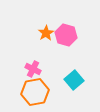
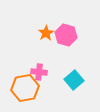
pink cross: moved 6 px right, 3 px down; rotated 21 degrees counterclockwise
orange hexagon: moved 10 px left, 4 px up
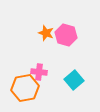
orange star: rotated 21 degrees counterclockwise
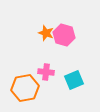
pink hexagon: moved 2 px left
pink cross: moved 7 px right
cyan square: rotated 18 degrees clockwise
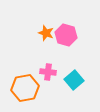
pink hexagon: moved 2 px right
pink cross: moved 2 px right
cyan square: rotated 18 degrees counterclockwise
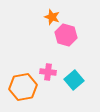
orange star: moved 6 px right, 16 px up
orange hexagon: moved 2 px left, 1 px up
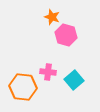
orange hexagon: rotated 16 degrees clockwise
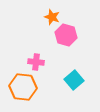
pink cross: moved 12 px left, 10 px up
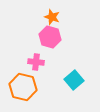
pink hexagon: moved 16 px left, 2 px down
orange hexagon: rotated 8 degrees clockwise
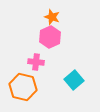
pink hexagon: rotated 20 degrees clockwise
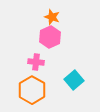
orange hexagon: moved 9 px right, 3 px down; rotated 16 degrees clockwise
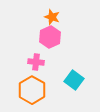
cyan square: rotated 12 degrees counterclockwise
